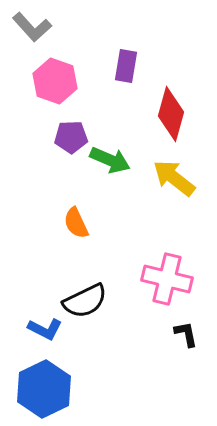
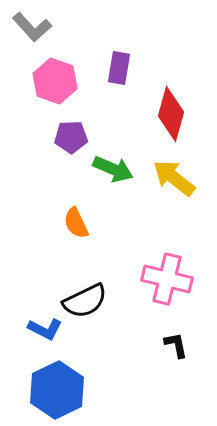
purple rectangle: moved 7 px left, 2 px down
green arrow: moved 3 px right, 9 px down
black L-shape: moved 10 px left, 11 px down
blue hexagon: moved 13 px right, 1 px down
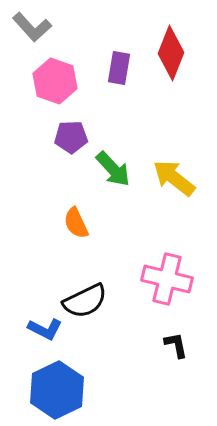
red diamond: moved 61 px up; rotated 6 degrees clockwise
green arrow: rotated 24 degrees clockwise
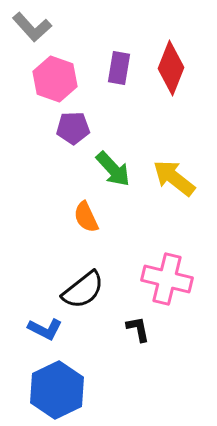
red diamond: moved 15 px down
pink hexagon: moved 2 px up
purple pentagon: moved 2 px right, 9 px up
orange semicircle: moved 10 px right, 6 px up
black semicircle: moved 2 px left, 11 px up; rotated 12 degrees counterclockwise
black L-shape: moved 38 px left, 16 px up
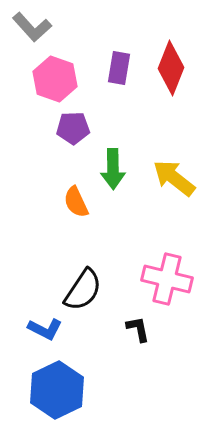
green arrow: rotated 42 degrees clockwise
orange semicircle: moved 10 px left, 15 px up
black semicircle: rotated 18 degrees counterclockwise
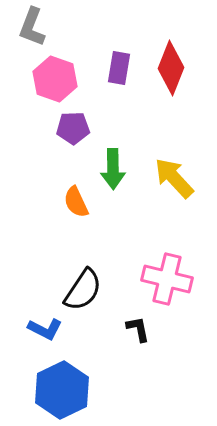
gray L-shape: rotated 63 degrees clockwise
yellow arrow: rotated 9 degrees clockwise
blue hexagon: moved 5 px right
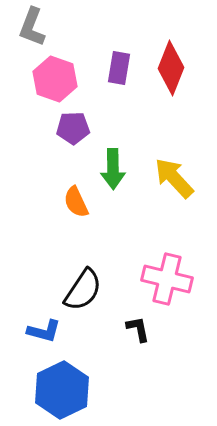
blue L-shape: moved 1 px left, 2 px down; rotated 12 degrees counterclockwise
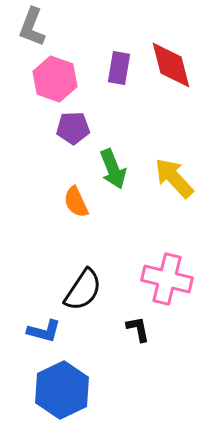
red diamond: moved 3 px up; rotated 36 degrees counterclockwise
green arrow: rotated 21 degrees counterclockwise
